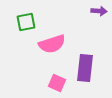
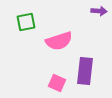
pink semicircle: moved 7 px right, 3 px up
purple rectangle: moved 3 px down
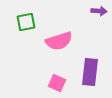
purple rectangle: moved 5 px right, 1 px down
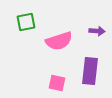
purple arrow: moved 2 px left, 20 px down
purple rectangle: moved 1 px up
pink square: rotated 12 degrees counterclockwise
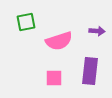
pink square: moved 3 px left, 5 px up; rotated 12 degrees counterclockwise
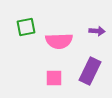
green square: moved 5 px down
pink semicircle: rotated 16 degrees clockwise
purple rectangle: rotated 20 degrees clockwise
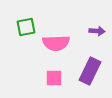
pink semicircle: moved 3 px left, 2 px down
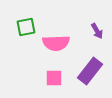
purple arrow: rotated 56 degrees clockwise
purple rectangle: rotated 12 degrees clockwise
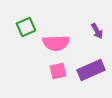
green square: rotated 12 degrees counterclockwise
purple rectangle: moved 1 px right, 1 px up; rotated 28 degrees clockwise
pink square: moved 4 px right, 7 px up; rotated 12 degrees counterclockwise
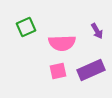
pink semicircle: moved 6 px right
